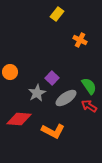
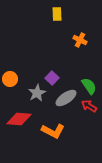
yellow rectangle: rotated 40 degrees counterclockwise
orange circle: moved 7 px down
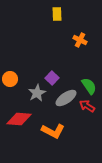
red arrow: moved 2 px left
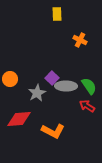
gray ellipse: moved 12 px up; rotated 35 degrees clockwise
red diamond: rotated 10 degrees counterclockwise
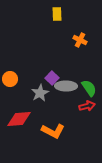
green semicircle: moved 2 px down
gray star: moved 3 px right
red arrow: rotated 133 degrees clockwise
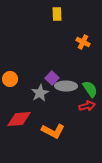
orange cross: moved 3 px right, 2 px down
green semicircle: moved 1 px right, 1 px down
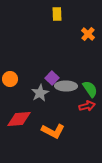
orange cross: moved 5 px right, 8 px up; rotated 16 degrees clockwise
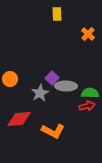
green semicircle: moved 4 px down; rotated 54 degrees counterclockwise
